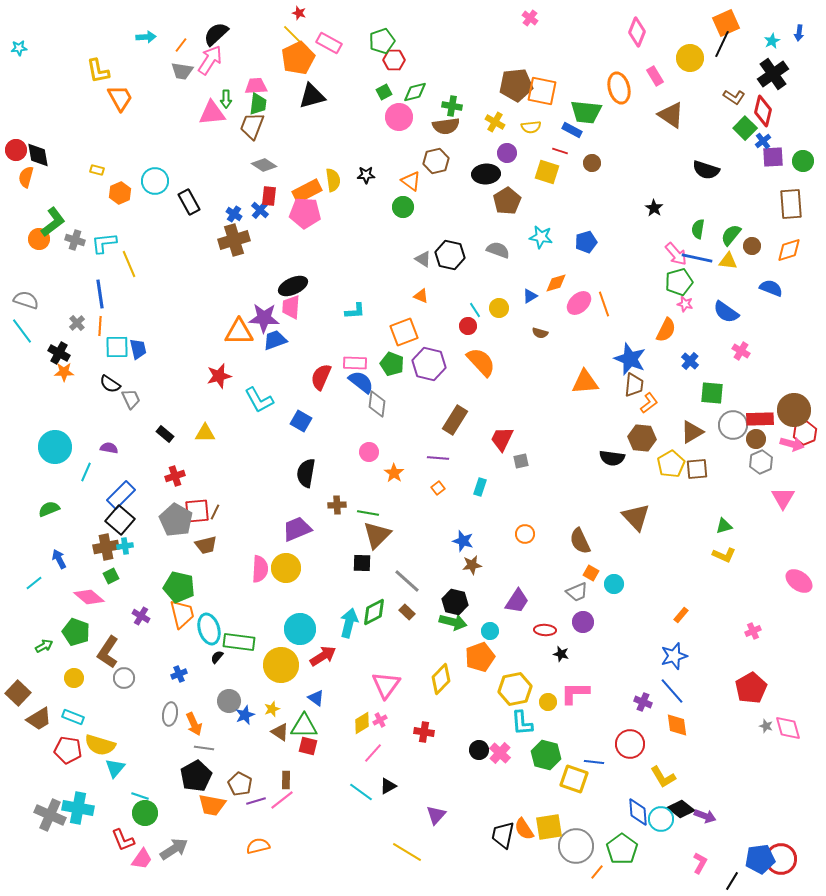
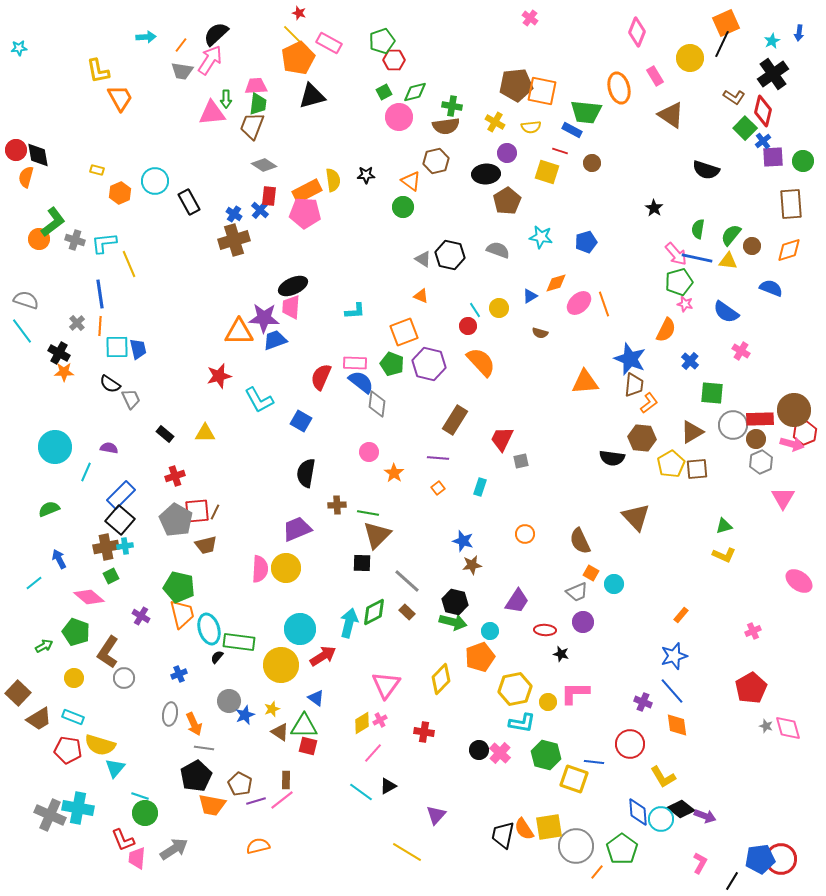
cyan L-shape at (522, 723): rotated 76 degrees counterclockwise
pink trapezoid at (142, 859): moved 5 px left, 1 px up; rotated 150 degrees clockwise
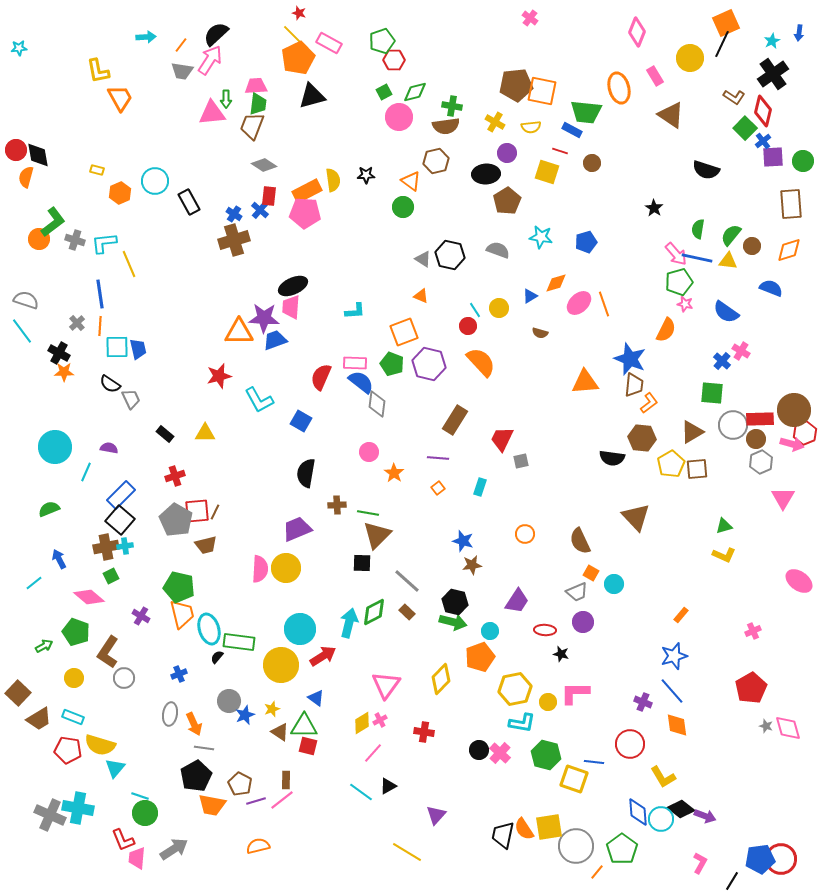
blue cross at (690, 361): moved 32 px right
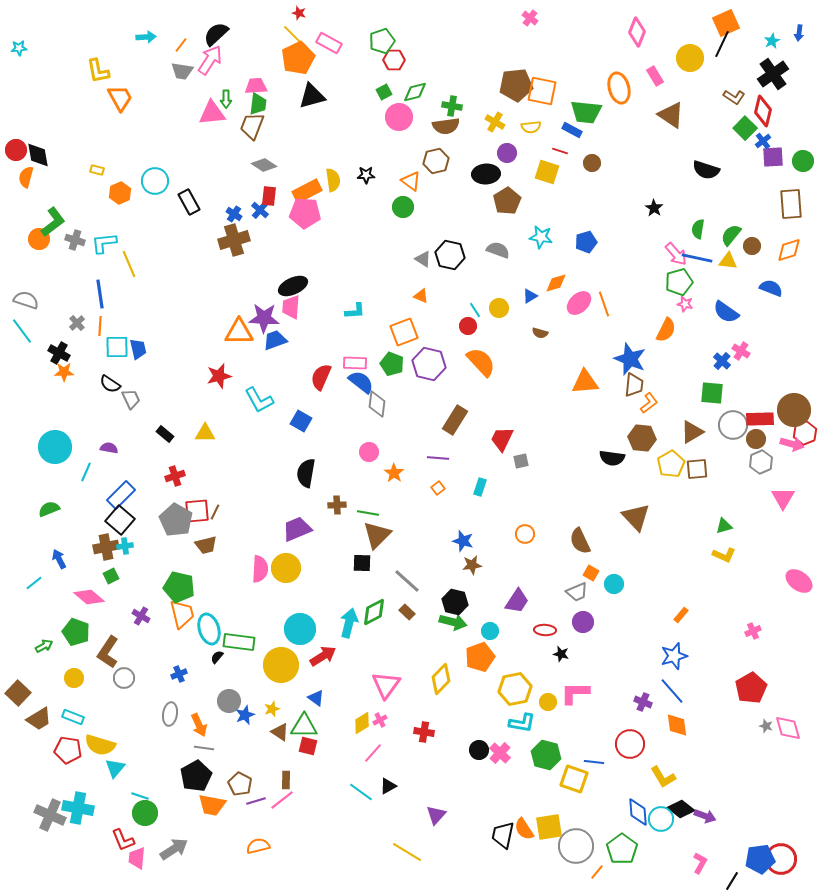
orange arrow at (194, 724): moved 5 px right, 1 px down
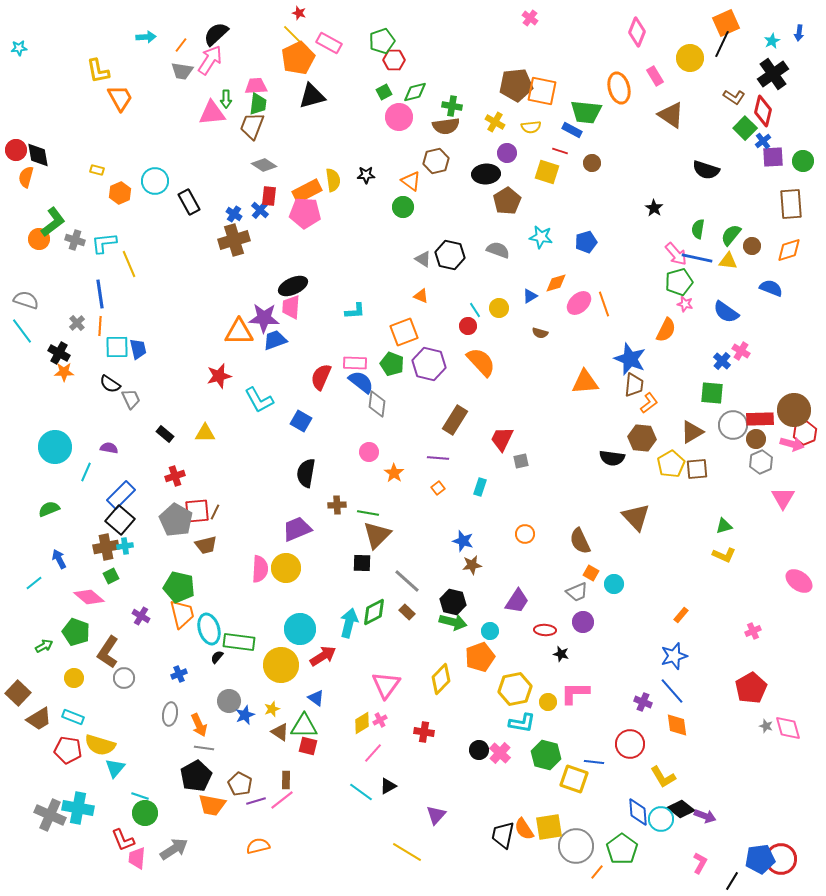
black hexagon at (455, 602): moved 2 px left
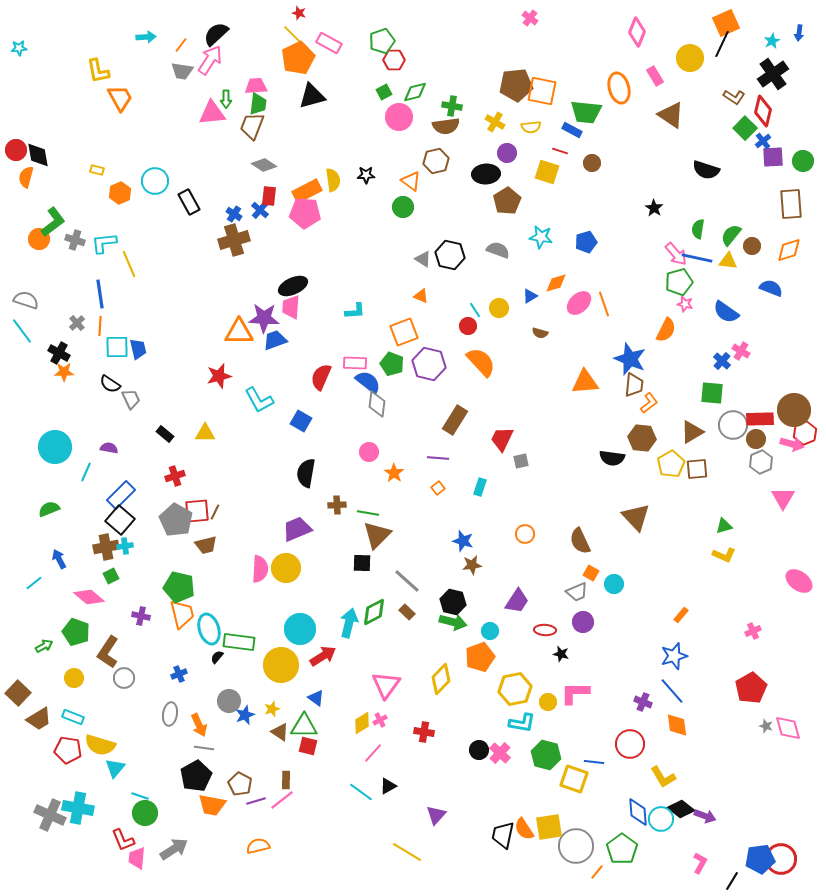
blue semicircle at (361, 382): moved 7 px right
purple cross at (141, 616): rotated 18 degrees counterclockwise
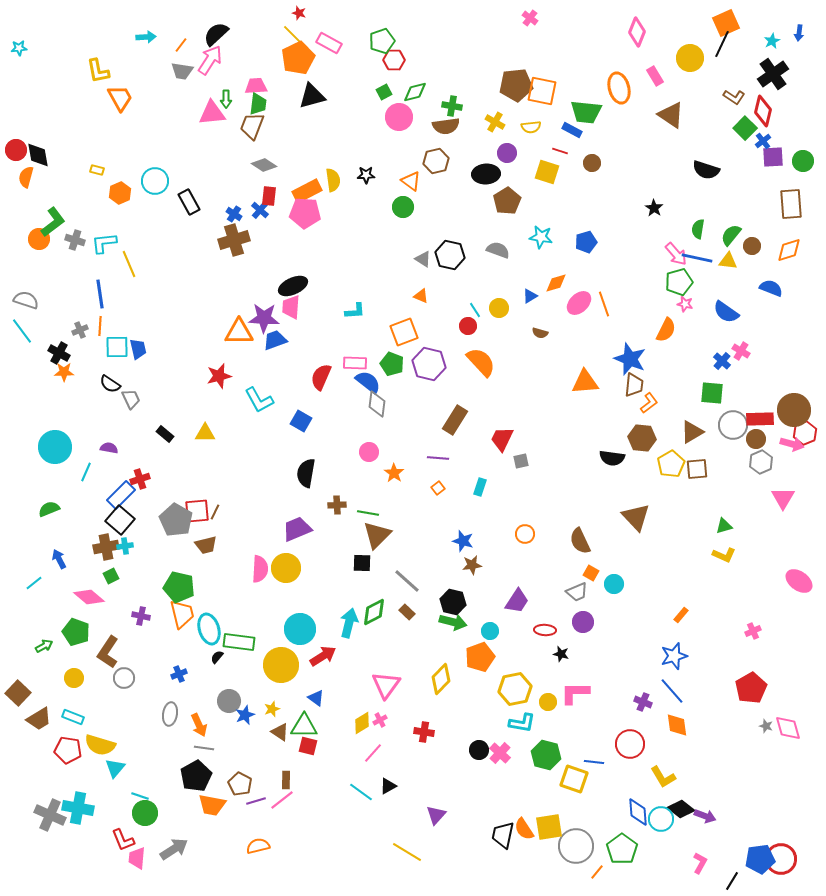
gray cross at (77, 323): moved 3 px right, 7 px down; rotated 21 degrees clockwise
red cross at (175, 476): moved 35 px left, 3 px down
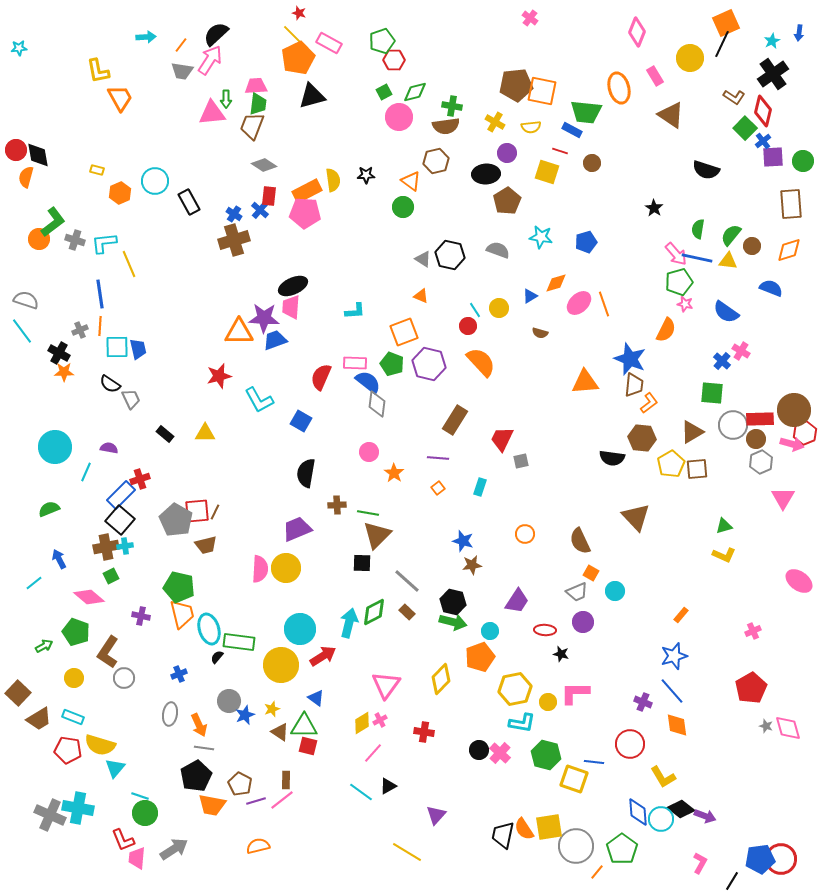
cyan circle at (614, 584): moved 1 px right, 7 px down
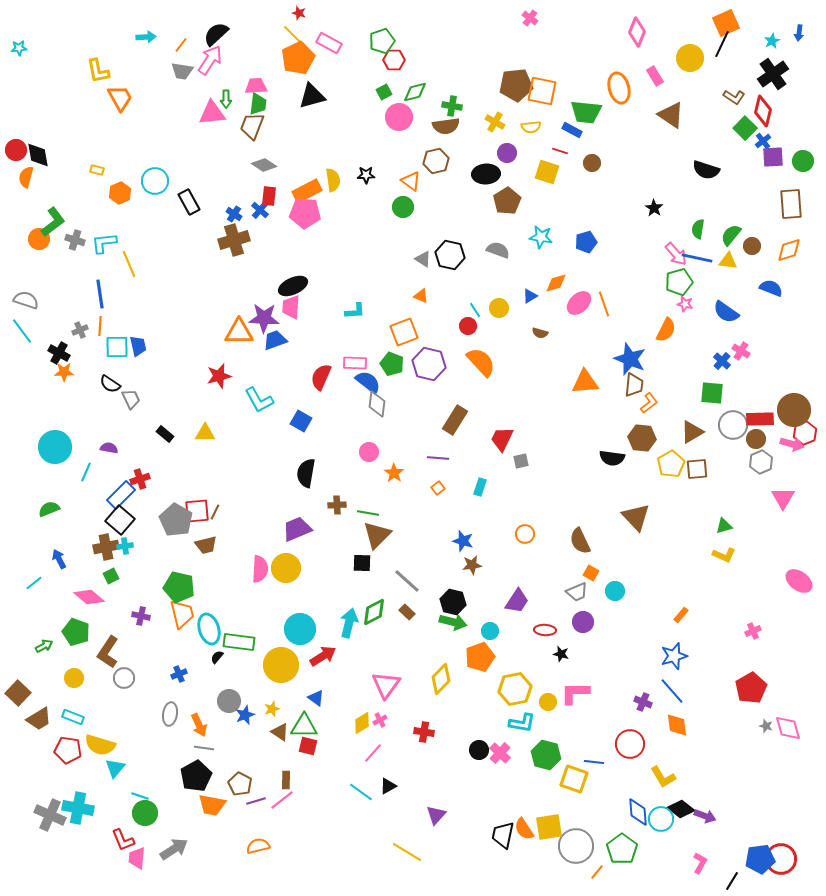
blue trapezoid at (138, 349): moved 3 px up
